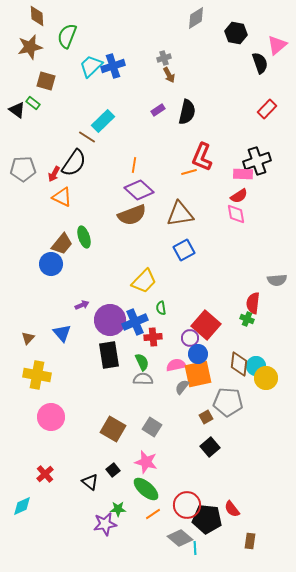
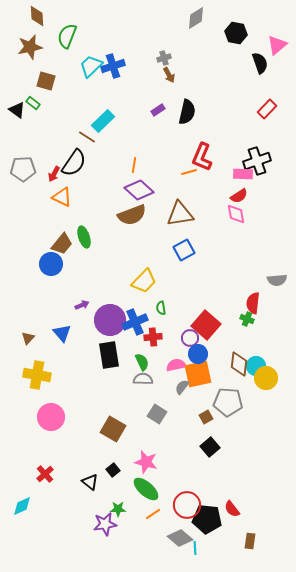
gray square at (152, 427): moved 5 px right, 13 px up
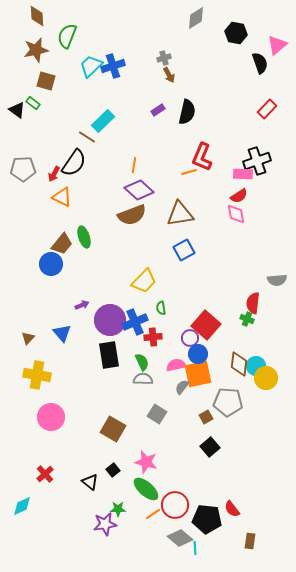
brown star at (30, 47): moved 6 px right, 3 px down
red circle at (187, 505): moved 12 px left
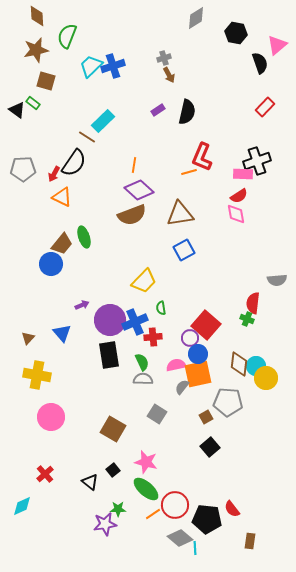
red rectangle at (267, 109): moved 2 px left, 2 px up
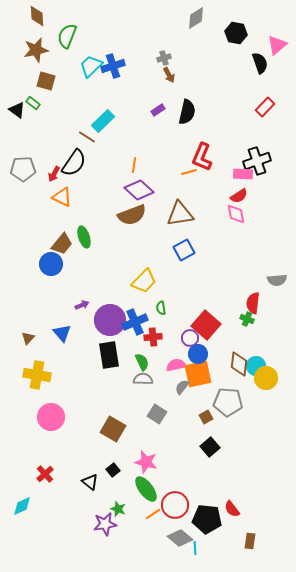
green ellipse at (146, 489): rotated 12 degrees clockwise
green star at (118, 509): rotated 21 degrees clockwise
